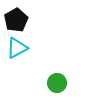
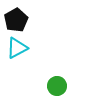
green circle: moved 3 px down
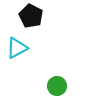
black pentagon: moved 15 px right, 4 px up; rotated 15 degrees counterclockwise
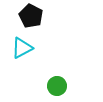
cyan triangle: moved 5 px right
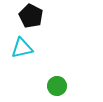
cyan triangle: rotated 15 degrees clockwise
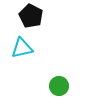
green circle: moved 2 px right
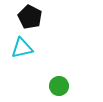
black pentagon: moved 1 px left, 1 px down
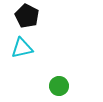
black pentagon: moved 3 px left, 1 px up
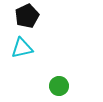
black pentagon: rotated 20 degrees clockwise
